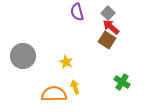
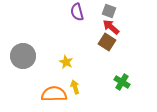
gray square: moved 1 px right, 2 px up; rotated 24 degrees counterclockwise
brown square: moved 2 px down
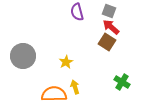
yellow star: rotated 16 degrees clockwise
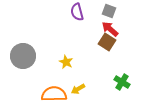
red arrow: moved 1 px left, 2 px down
yellow star: rotated 16 degrees counterclockwise
yellow arrow: moved 3 px right, 2 px down; rotated 104 degrees counterclockwise
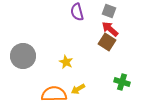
green cross: rotated 14 degrees counterclockwise
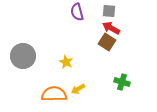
gray square: rotated 16 degrees counterclockwise
red arrow: moved 1 px right, 1 px up; rotated 12 degrees counterclockwise
